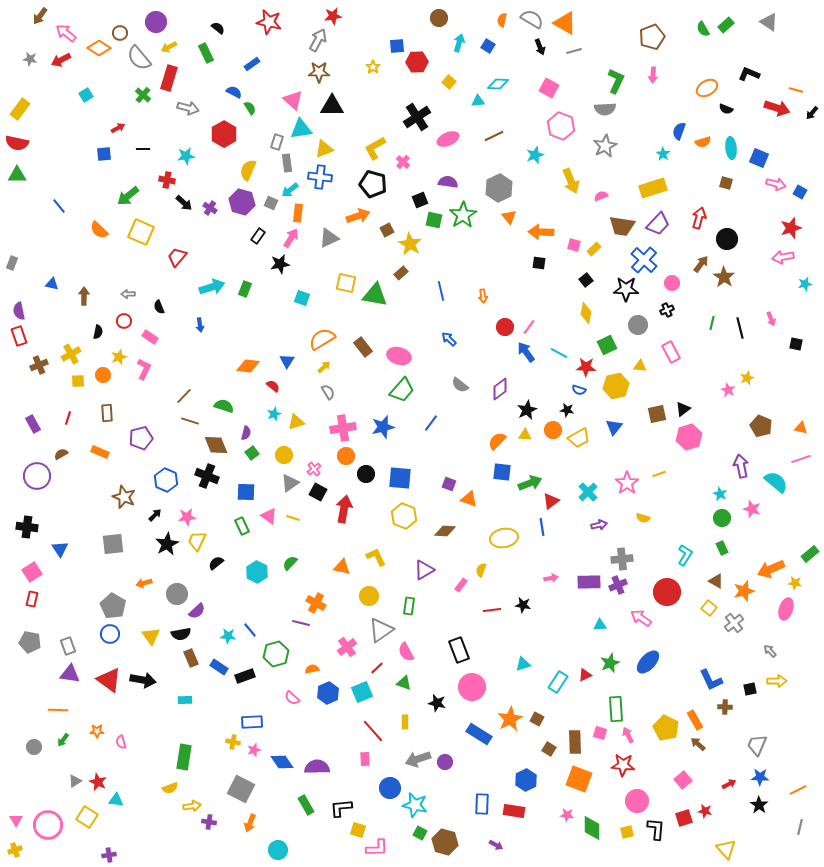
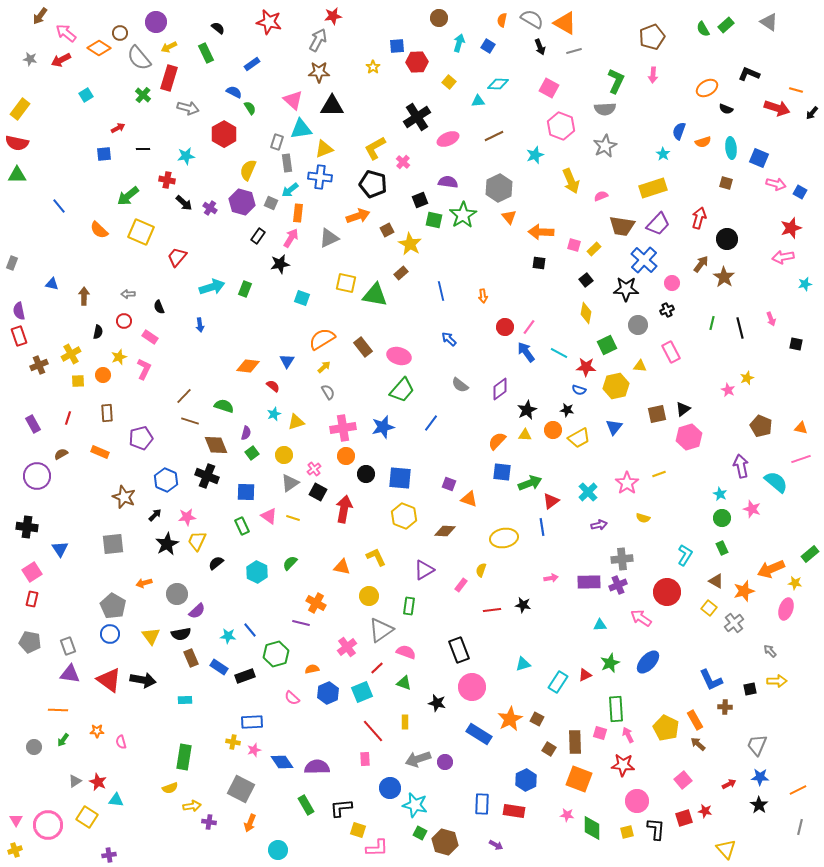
pink semicircle at (406, 652): rotated 138 degrees clockwise
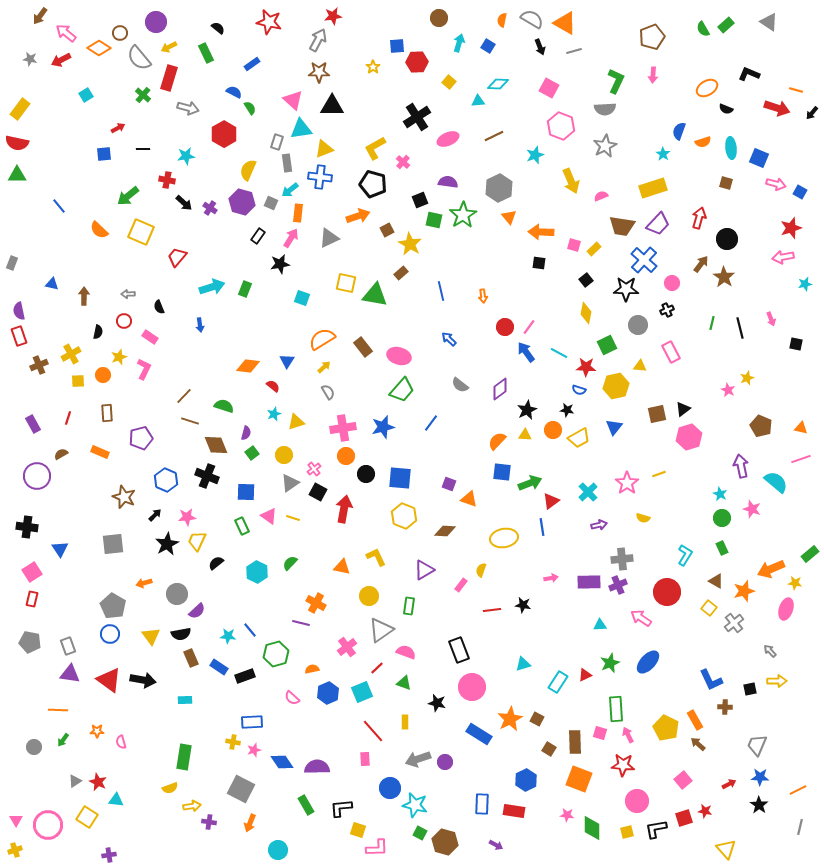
black L-shape at (656, 829): rotated 105 degrees counterclockwise
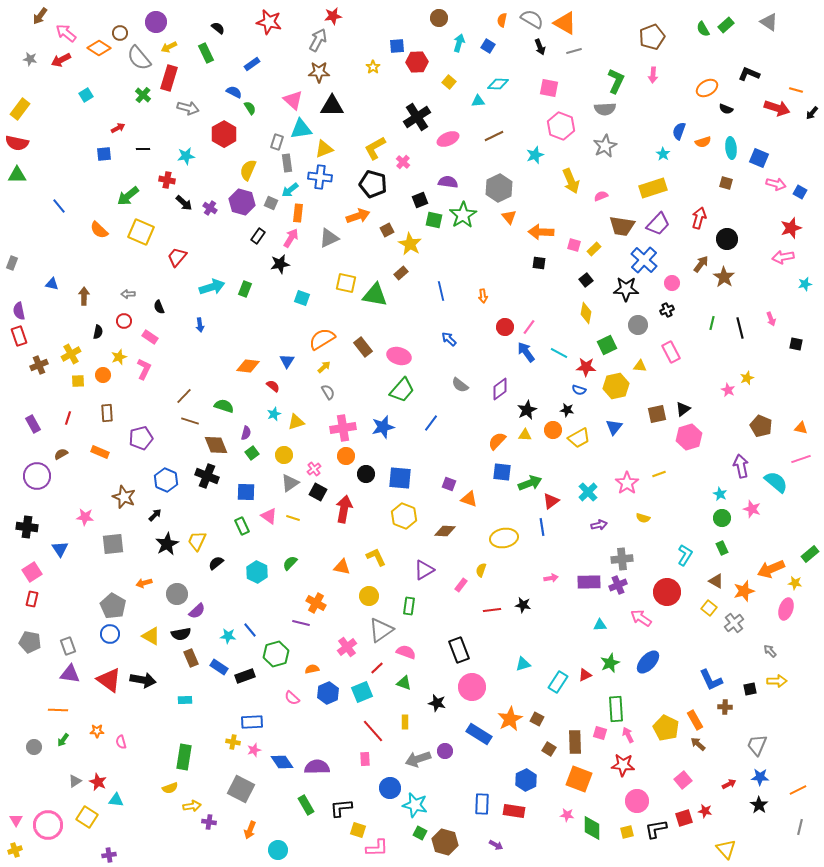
pink square at (549, 88): rotated 18 degrees counterclockwise
pink star at (187, 517): moved 102 px left; rotated 12 degrees clockwise
yellow triangle at (151, 636): rotated 24 degrees counterclockwise
purple circle at (445, 762): moved 11 px up
orange arrow at (250, 823): moved 7 px down
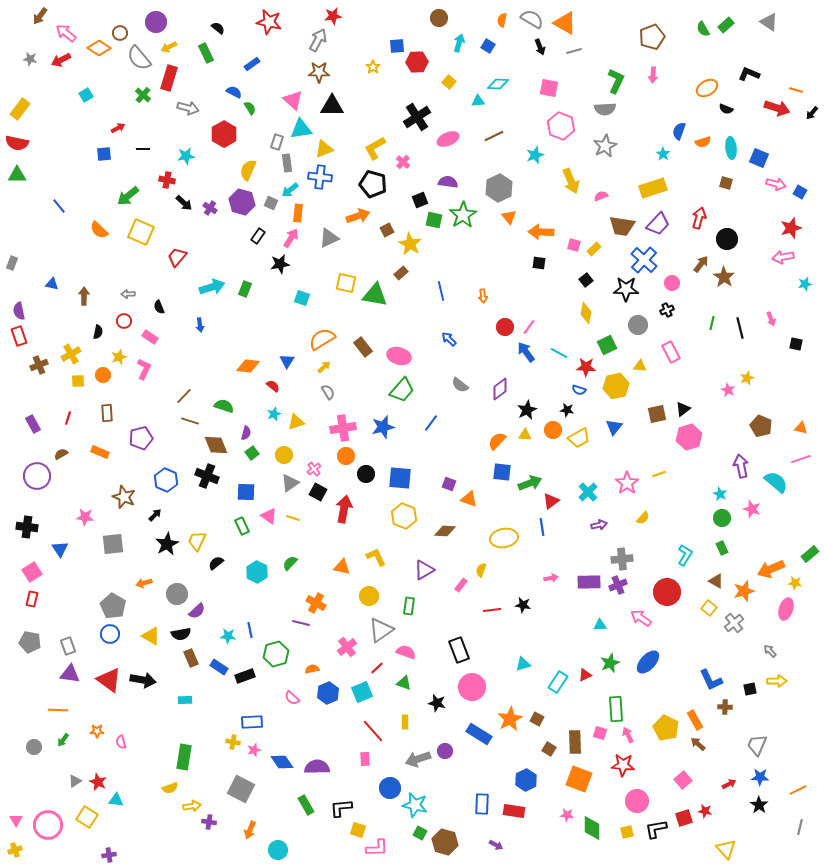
yellow semicircle at (643, 518): rotated 64 degrees counterclockwise
blue line at (250, 630): rotated 28 degrees clockwise
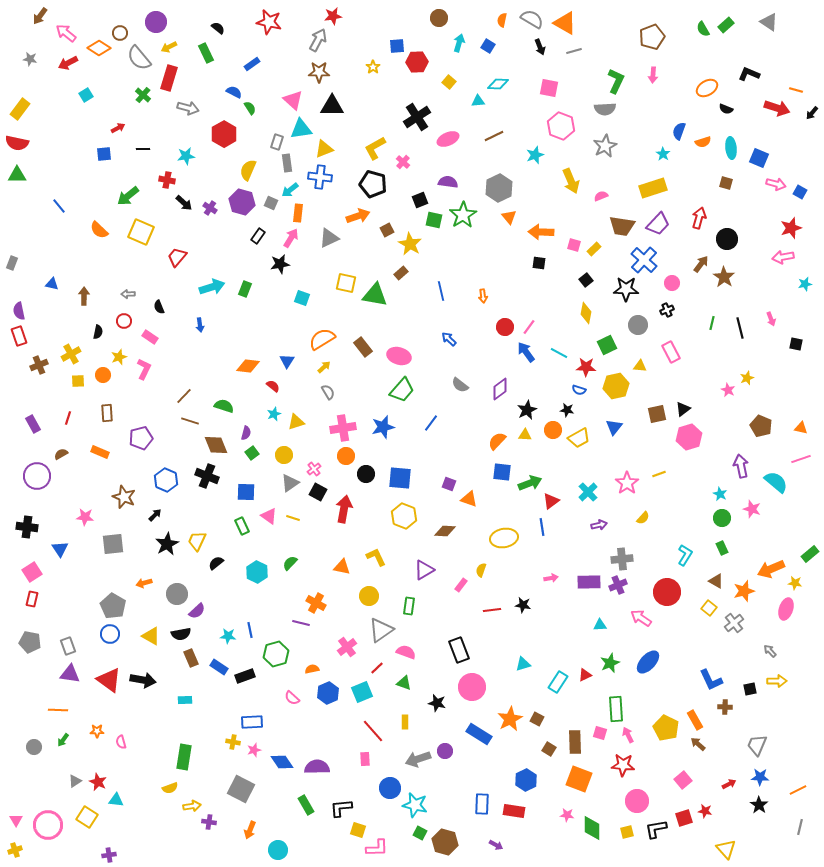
red arrow at (61, 60): moved 7 px right, 3 px down
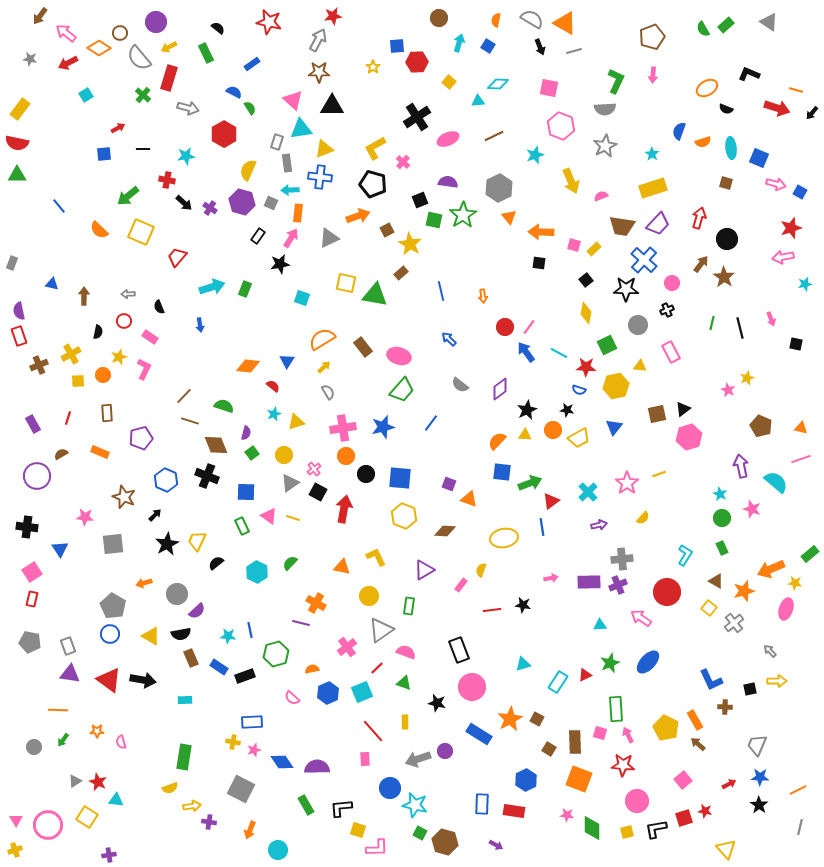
orange semicircle at (502, 20): moved 6 px left
cyan star at (663, 154): moved 11 px left
cyan arrow at (290, 190): rotated 36 degrees clockwise
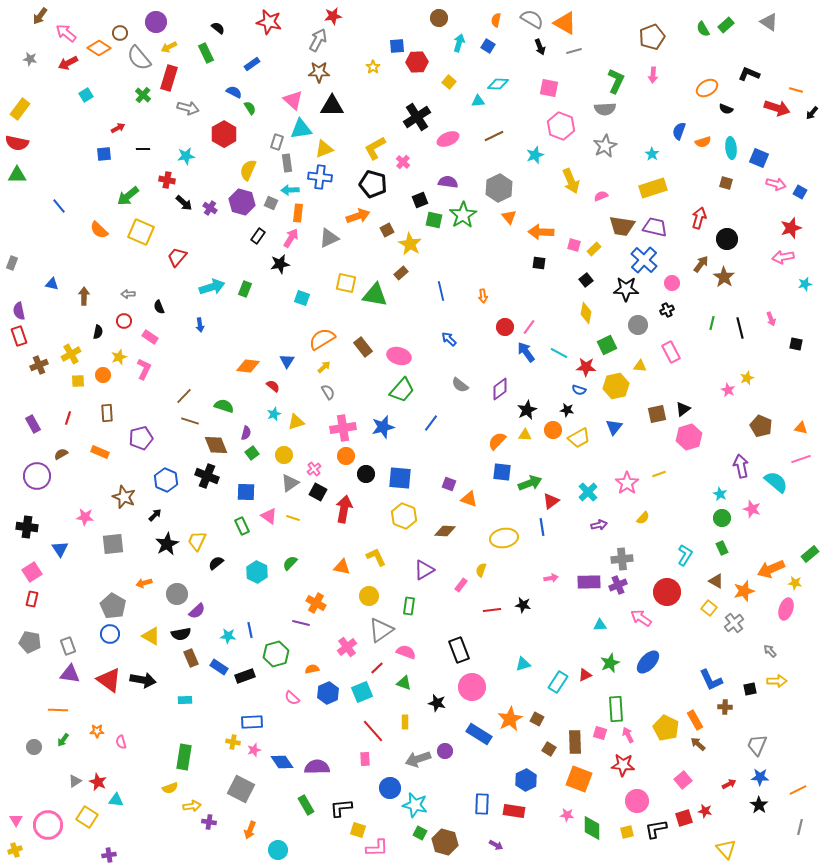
purple trapezoid at (658, 224): moved 3 px left, 3 px down; rotated 120 degrees counterclockwise
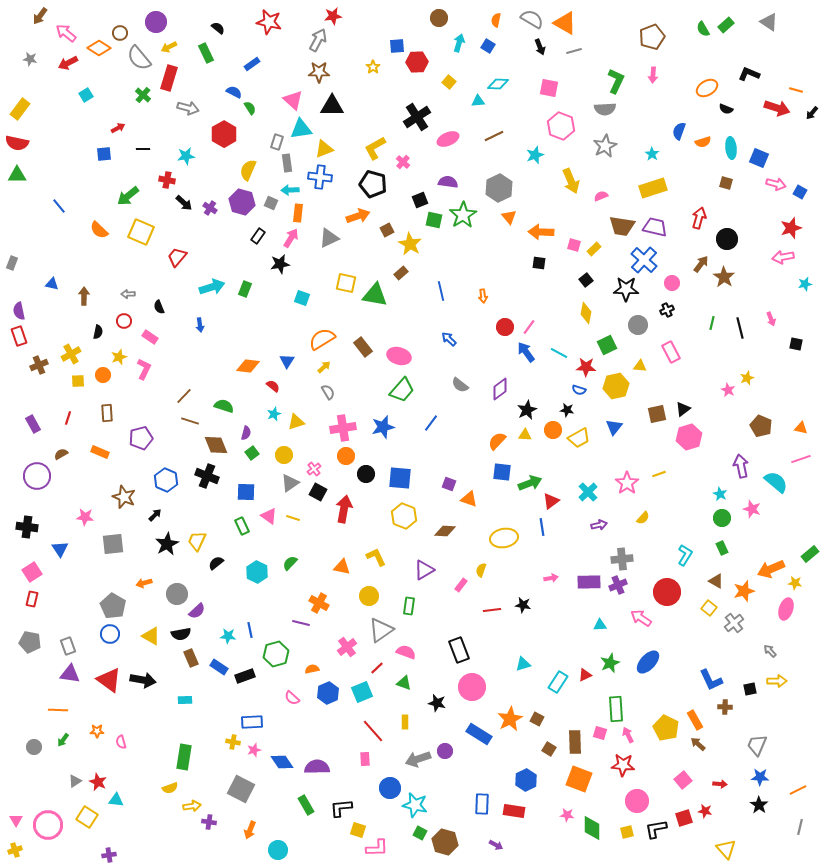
orange cross at (316, 603): moved 3 px right
red arrow at (729, 784): moved 9 px left; rotated 32 degrees clockwise
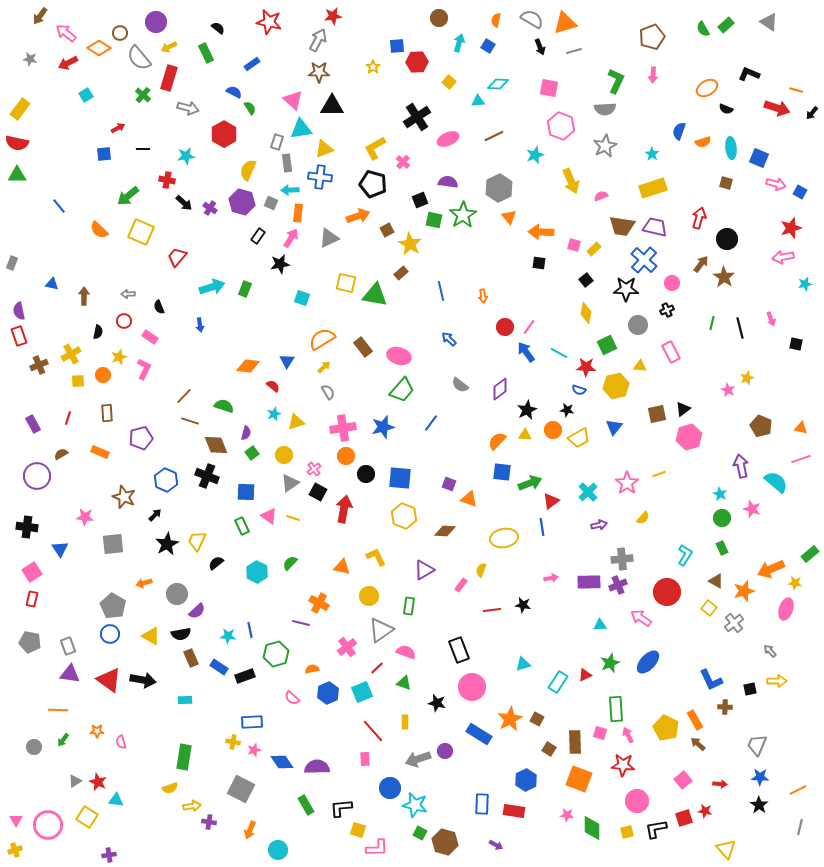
orange triangle at (565, 23): rotated 45 degrees counterclockwise
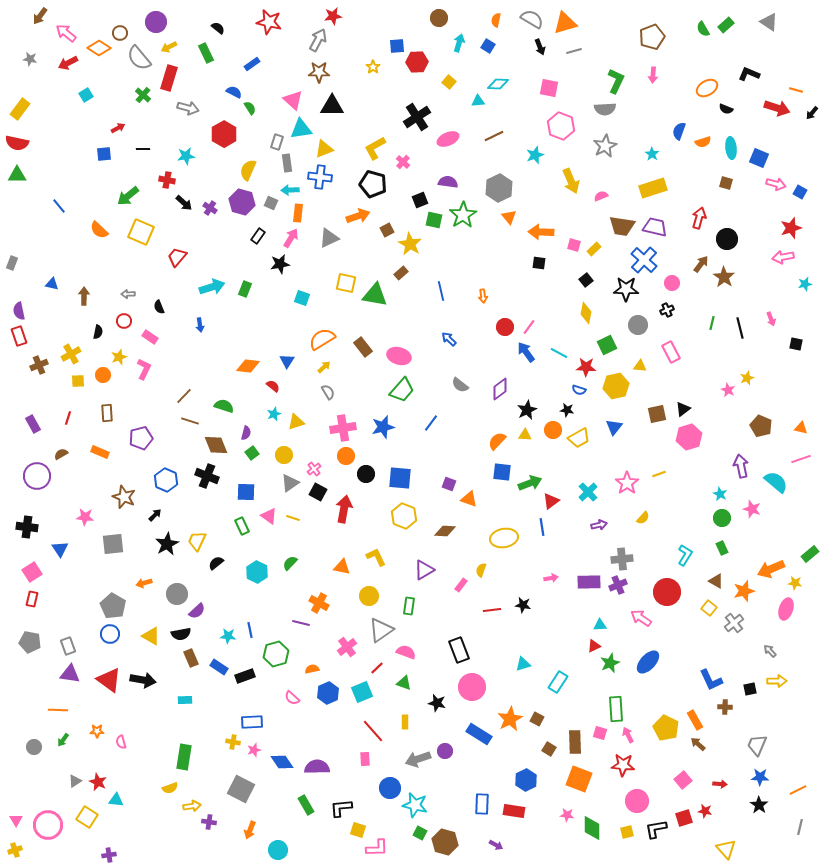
red triangle at (585, 675): moved 9 px right, 29 px up
